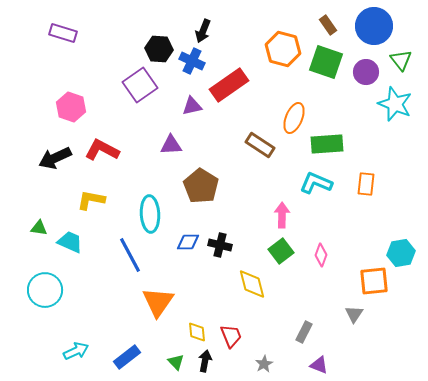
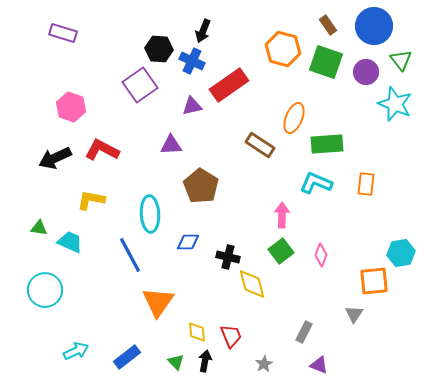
black cross at (220, 245): moved 8 px right, 12 px down
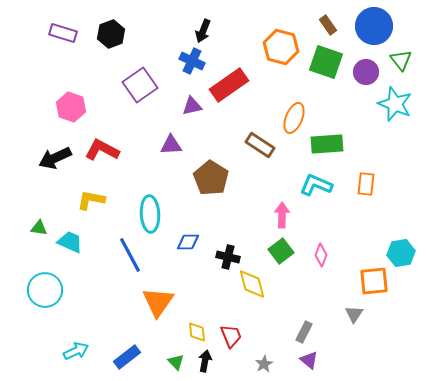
black hexagon at (159, 49): moved 48 px left, 15 px up; rotated 24 degrees counterclockwise
orange hexagon at (283, 49): moved 2 px left, 2 px up
cyan L-shape at (316, 183): moved 2 px down
brown pentagon at (201, 186): moved 10 px right, 8 px up
purple triangle at (319, 365): moved 10 px left, 5 px up; rotated 18 degrees clockwise
